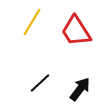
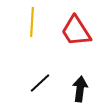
yellow line: rotated 28 degrees counterclockwise
black arrow: rotated 30 degrees counterclockwise
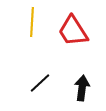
red trapezoid: moved 3 px left
black arrow: moved 2 px right, 1 px up
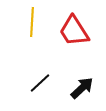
red trapezoid: moved 1 px right
black arrow: rotated 40 degrees clockwise
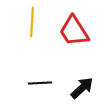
black line: rotated 40 degrees clockwise
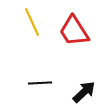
yellow line: rotated 28 degrees counterclockwise
black arrow: moved 2 px right, 4 px down
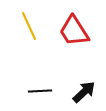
yellow line: moved 3 px left, 4 px down
black line: moved 8 px down
